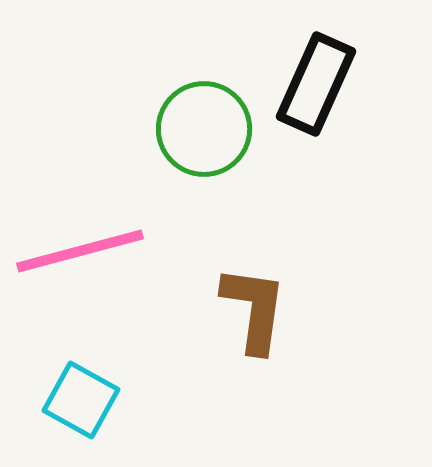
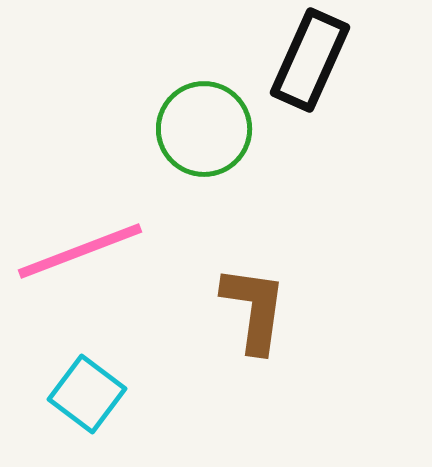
black rectangle: moved 6 px left, 24 px up
pink line: rotated 6 degrees counterclockwise
cyan square: moved 6 px right, 6 px up; rotated 8 degrees clockwise
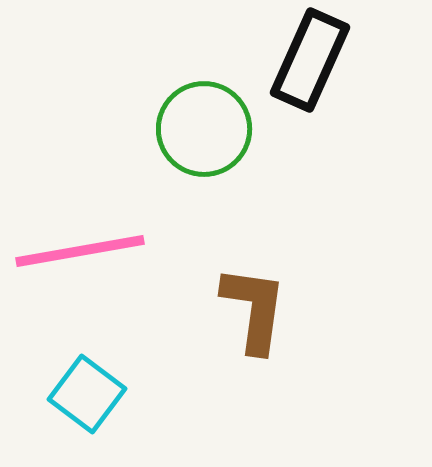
pink line: rotated 11 degrees clockwise
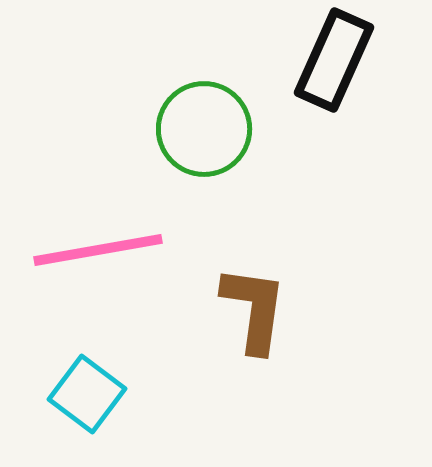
black rectangle: moved 24 px right
pink line: moved 18 px right, 1 px up
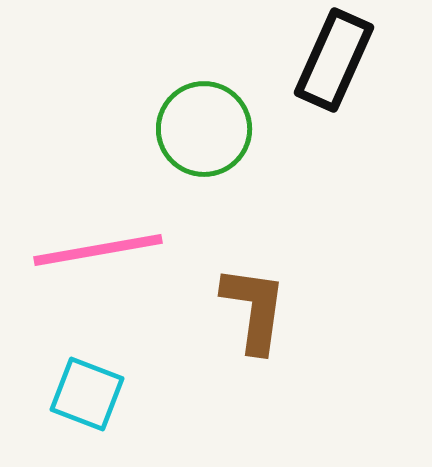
cyan square: rotated 16 degrees counterclockwise
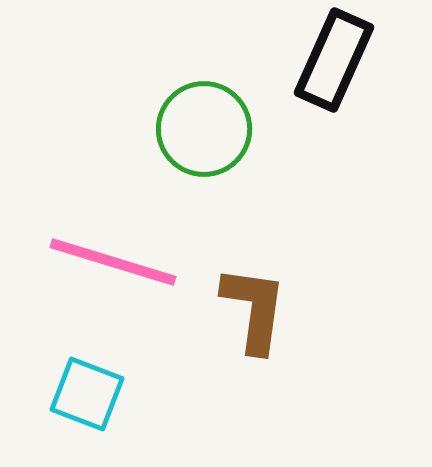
pink line: moved 15 px right, 12 px down; rotated 27 degrees clockwise
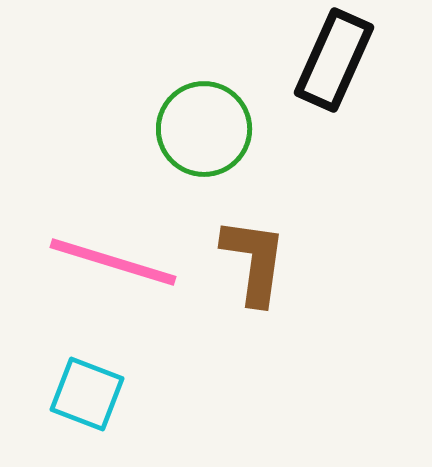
brown L-shape: moved 48 px up
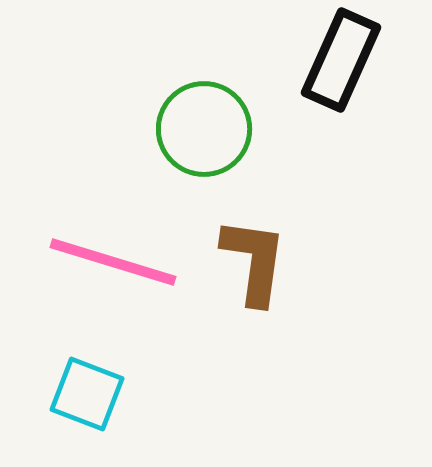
black rectangle: moved 7 px right
